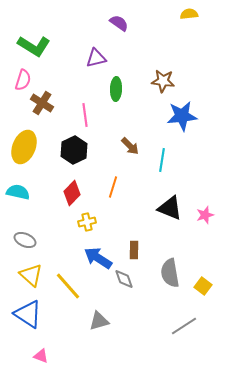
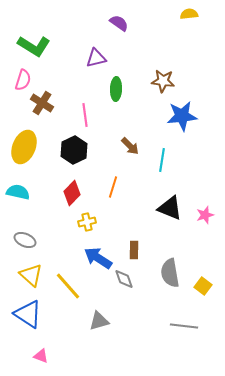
gray line: rotated 40 degrees clockwise
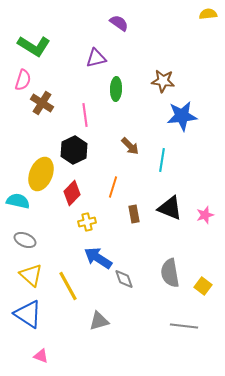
yellow semicircle: moved 19 px right
yellow ellipse: moved 17 px right, 27 px down
cyan semicircle: moved 9 px down
brown rectangle: moved 36 px up; rotated 12 degrees counterclockwise
yellow line: rotated 12 degrees clockwise
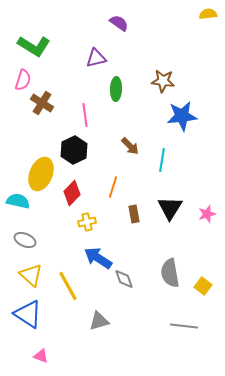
black triangle: rotated 40 degrees clockwise
pink star: moved 2 px right, 1 px up
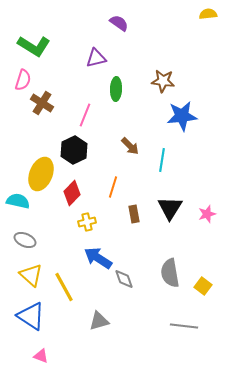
pink line: rotated 30 degrees clockwise
yellow line: moved 4 px left, 1 px down
blue triangle: moved 3 px right, 2 px down
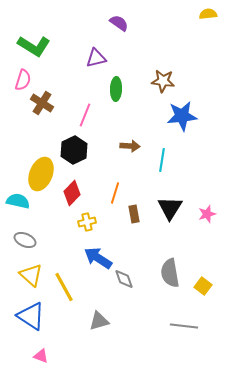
brown arrow: rotated 42 degrees counterclockwise
orange line: moved 2 px right, 6 px down
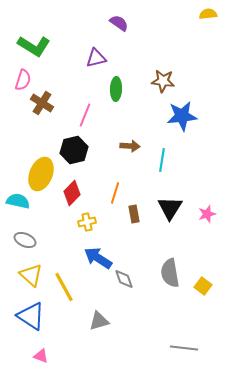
black hexagon: rotated 12 degrees clockwise
gray line: moved 22 px down
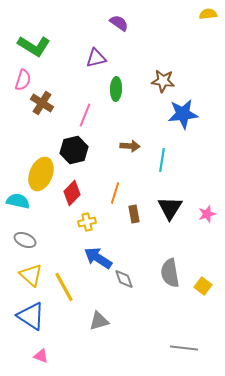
blue star: moved 1 px right, 2 px up
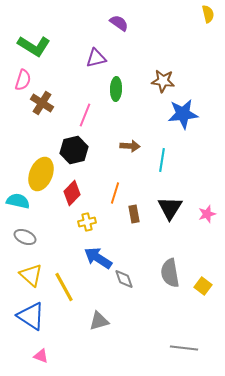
yellow semicircle: rotated 84 degrees clockwise
gray ellipse: moved 3 px up
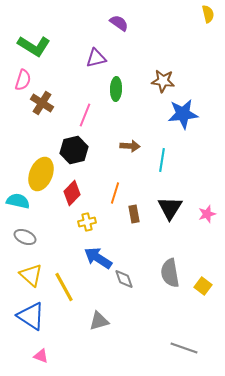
gray line: rotated 12 degrees clockwise
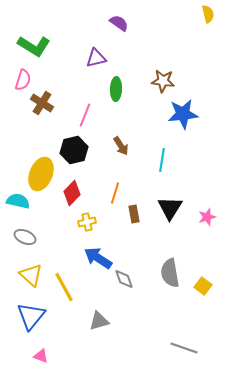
brown arrow: moved 9 px left; rotated 54 degrees clockwise
pink star: moved 3 px down
blue triangle: rotated 36 degrees clockwise
